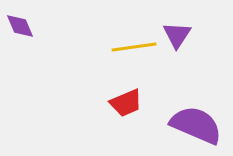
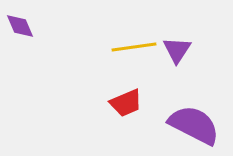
purple triangle: moved 15 px down
purple semicircle: moved 2 px left; rotated 4 degrees clockwise
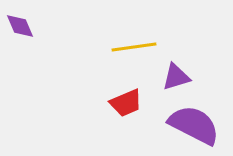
purple triangle: moved 1 px left, 27 px down; rotated 40 degrees clockwise
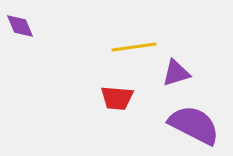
purple triangle: moved 4 px up
red trapezoid: moved 9 px left, 5 px up; rotated 28 degrees clockwise
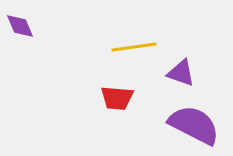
purple triangle: moved 5 px right; rotated 36 degrees clockwise
